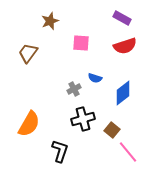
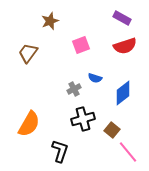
pink square: moved 2 px down; rotated 24 degrees counterclockwise
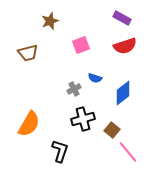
brown trapezoid: rotated 140 degrees counterclockwise
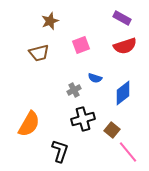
brown trapezoid: moved 11 px right
gray cross: moved 1 px down
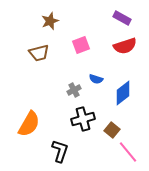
blue semicircle: moved 1 px right, 1 px down
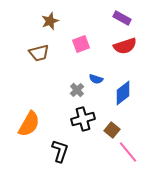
pink square: moved 1 px up
gray cross: moved 3 px right; rotated 16 degrees counterclockwise
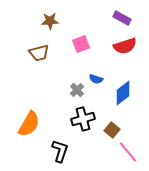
brown star: rotated 18 degrees clockwise
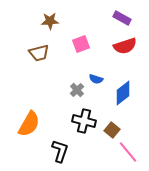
black cross: moved 1 px right, 2 px down; rotated 30 degrees clockwise
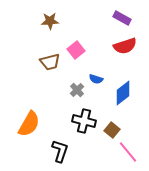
pink square: moved 5 px left, 6 px down; rotated 18 degrees counterclockwise
brown trapezoid: moved 11 px right, 9 px down
